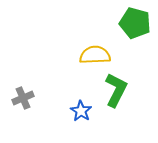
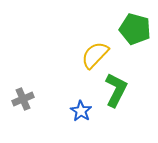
green pentagon: moved 6 px down
yellow semicircle: rotated 44 degrees counterclockwise
gray cross: moved 1 px down
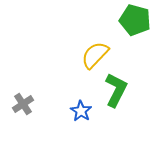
green pentagon: moved 9 px up
gray cross: moved 5 px down; rotated 10 degrees counterclockwise
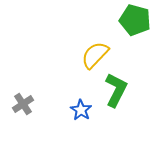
blue star: moved 1 px up
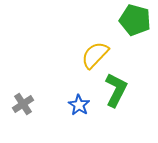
blue star: moved 2 px left, 5 px up
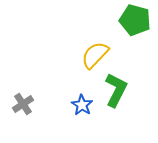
blue star: moved 3 px right
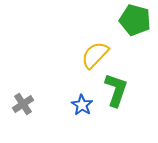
green L-shape: rotated 8 degrees counterclockwise
